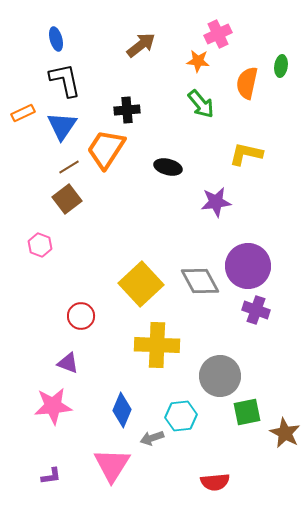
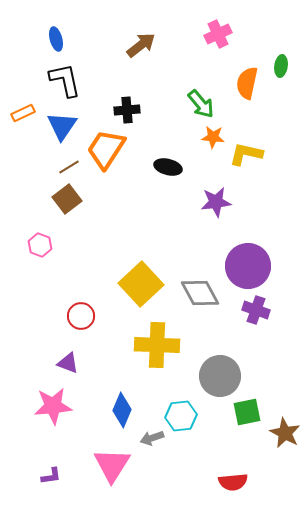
orange star: moved 15 px right, 76 px down
gray diamond: moved 12 px down
red semicircle: moved 18 px right
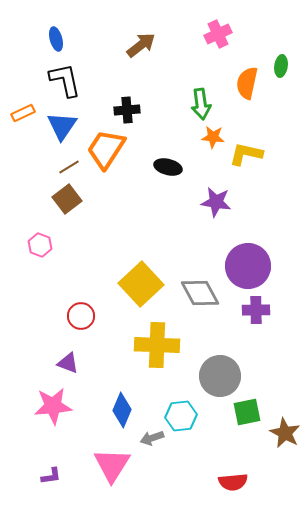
green arrow: rotated 32 degrees clockwise
purple star: rotated 16 degrees clockwise
purple cross: rotated 20 degrees counterclockwise
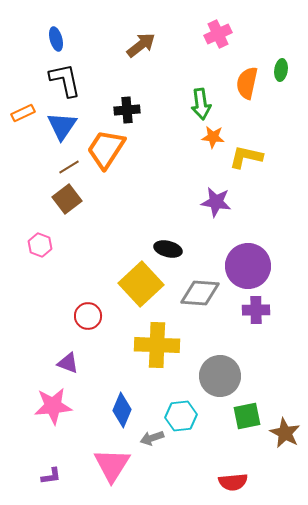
green ellipse: moved 4 px down
yellow L-shape: moved 3 px down
black ellipse: moved 82 px down
gray diamond: rotated 57 degrees counterclockwise
red circle: moved 7 px right
green square: moved 4 px down
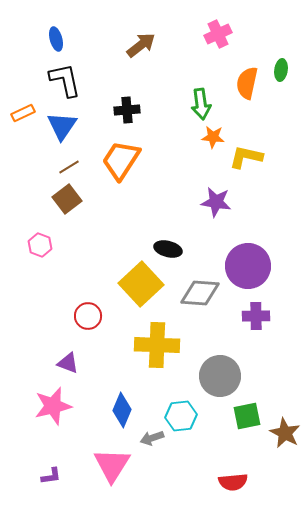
orange trapezoid: moved 15 px right, 11 px down
purple cross: moved 6 px down
pink star: rotated 9 degrees counterclockwise
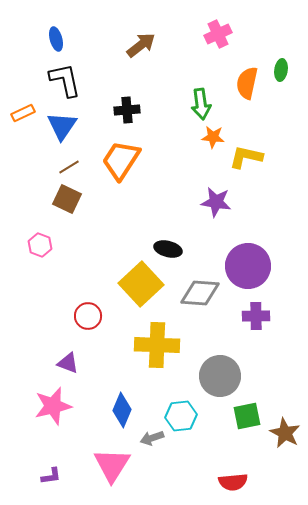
brown square: rotated 28 degrees counterclockwise
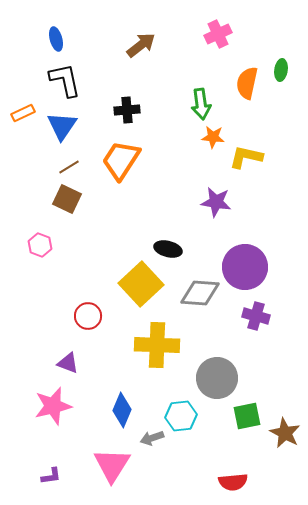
purple circle: moved 3 px left, 1 px down
purple cross: rotated 16 degrees clockwise
gray circle: moved 3 px left, 2 px down
